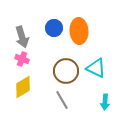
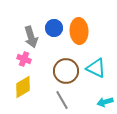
gray arrow: moved 9 px right
pink cross: moved 2 px right
cyan arrow: rotated 70 degrees clockwise
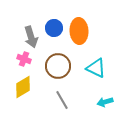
brown circle: moved 8 px left, 5 px up
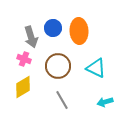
blue circle: moved 1 px left
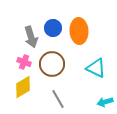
pink cross: moved 3 px down
brown circle: moved 6 px left, 2 px up
gray line: moved 4 px left, 1 px up
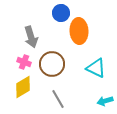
blue circle: moved 8 px right, 15 px up
cyan arrow: moved 1 px up
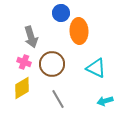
yellow diamond: moved 1 px left, 1 px down
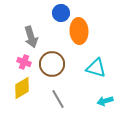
cyan triangle: rotated 10 degrees counterclockwise
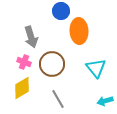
blue circle: moved 2 px up
cyan triangle: rotated 35 degrees clockwise
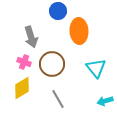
blue circle: moved 3 px left
